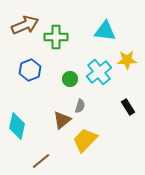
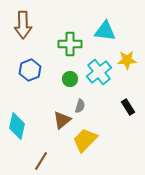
brown arrow: moved 2 px left; rotated 112 degrees clockwise
green cross: moved 14 px right, 7 px down
brown line: rotated 18 degrees counterclockwise
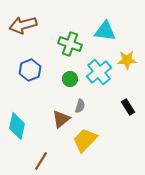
brown arrow: rotated 76 degrees clockwise
green cross: rotated 20 degrees clockwise
brown triangle: moved 1 px left, 1 px up
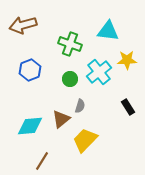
cyan triangle: moved 3 px right
cyan diamond: moved 13 px right; rotated 72 degrees clockwise
brown line: moved 1 px right
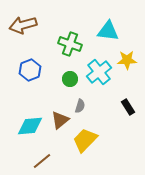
brown triangle: moved 1 px left, 1 px down
brown line: rotated 18 degrees clockwise
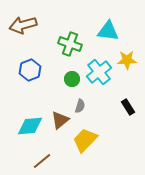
green circle: moved 2 px right
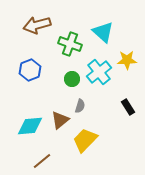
brown arrow: moved 14 px right
cyan triangle: moved 5 px left, 1 px down; rotated 35 degrees clockwise
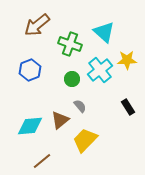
brown arrow: rotated 24 degrees counterclockwise
cyan triangle: moved 1 px right
cyan cross: moved 1 px right, 2 px up
gray semicircle: rotated 56 degrees counterclockwise
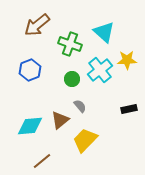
black rectangle: moved 1 px right, 2 px down; rotated 70 degrees counterclockwise
